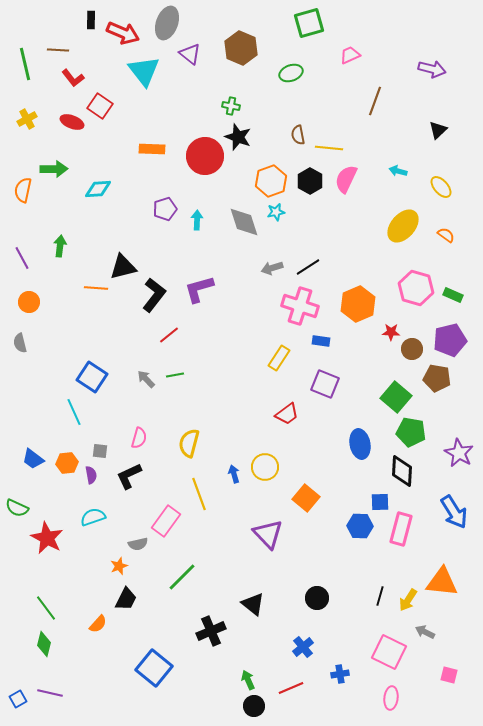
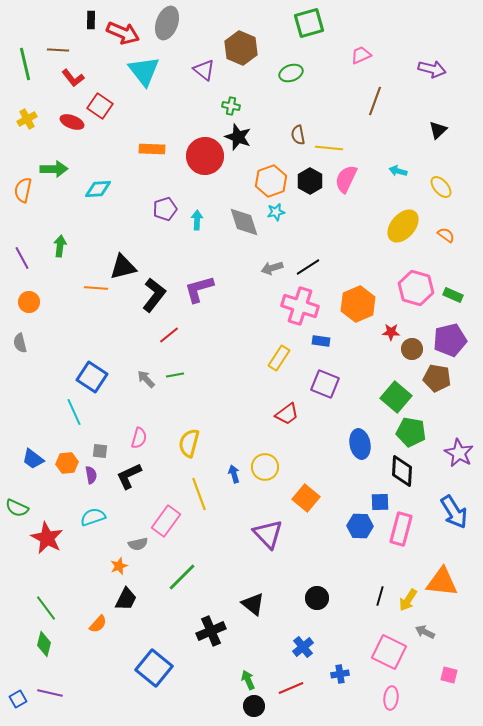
purple triangle at (190, 54): moved 14 px right, 16 px down
pink trapezoid at (350, 55): moved 11 px right
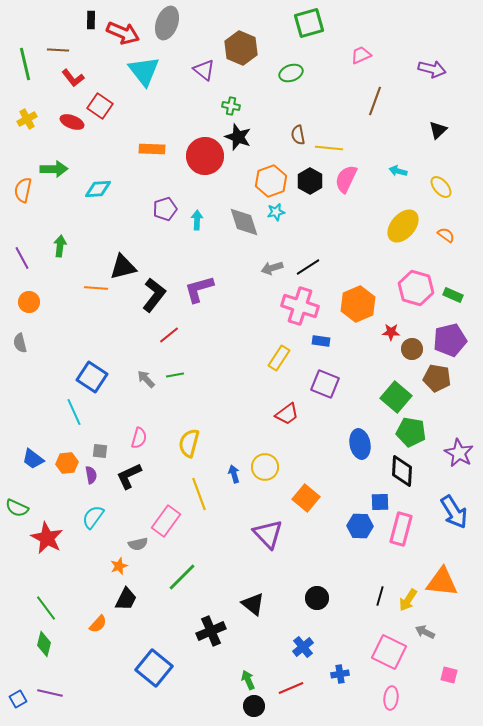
cyan semicircle at (93, 517): rotated 35 degrees counterclockwise
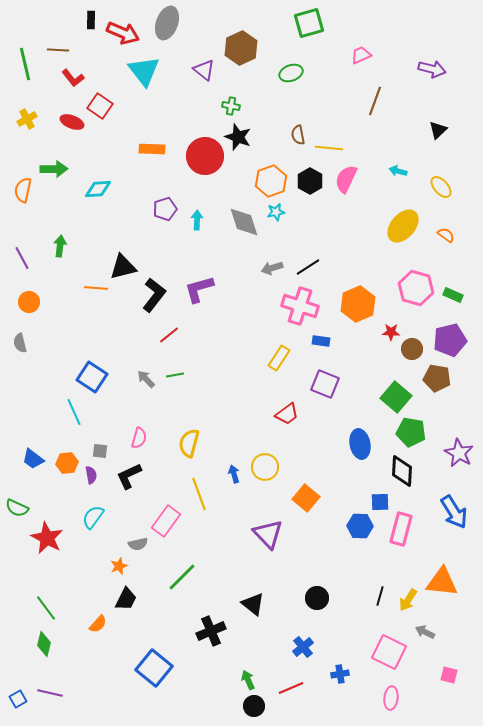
brown hexagon at (241, 48): rotated 12 degrees clockwise
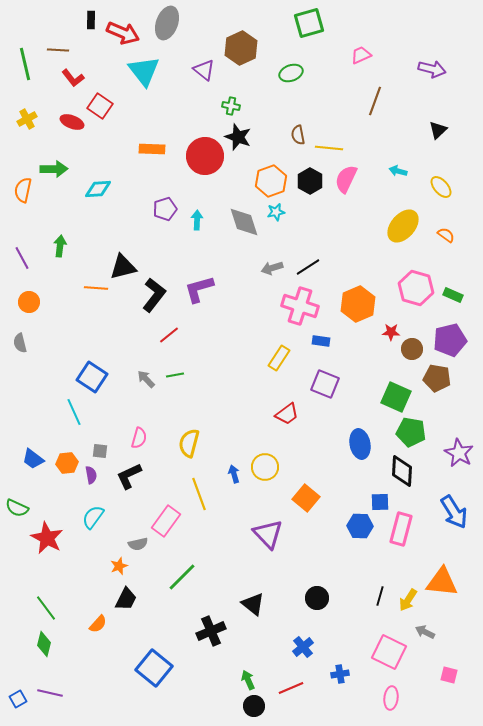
green square at (396, 397): rotated 16 degrees counterclockwise
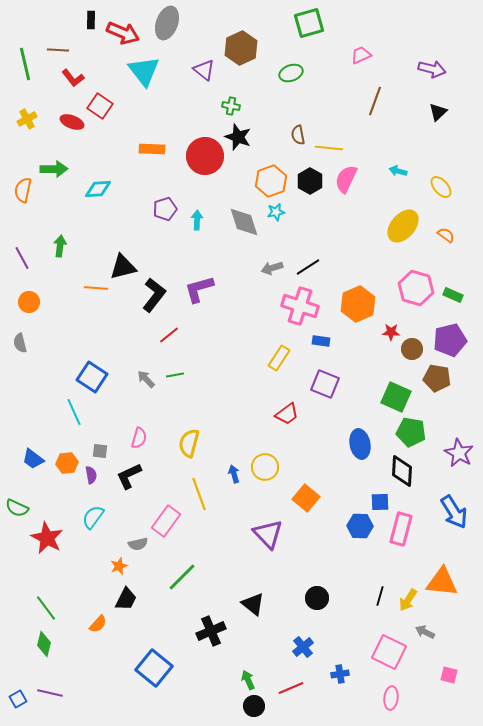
black triangle at (438, 130): moved 18 px up
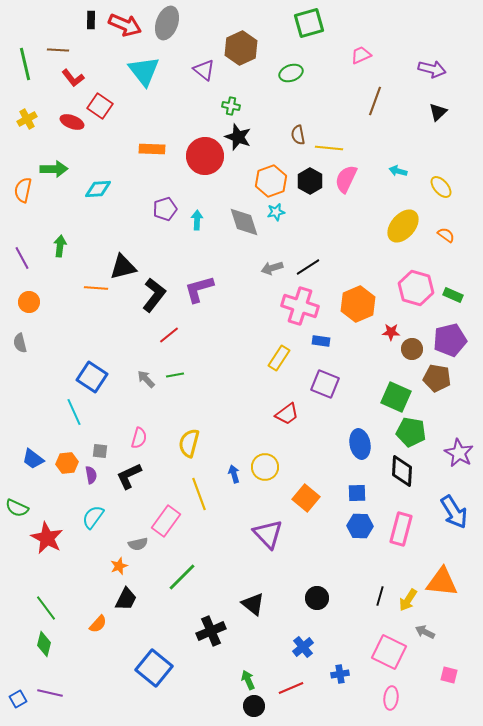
red arrow at (123, 33): moved 2 px right, 8 px up
blue square at (380, 502): moved 23 px left, 9 px up
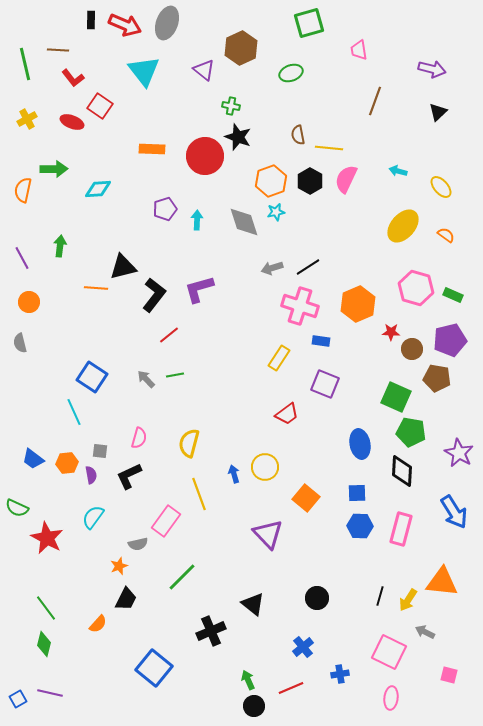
pink trapezoid at (361, 55): moved 2 px left, 5 px up; rotated 75 degrees counterclockwise
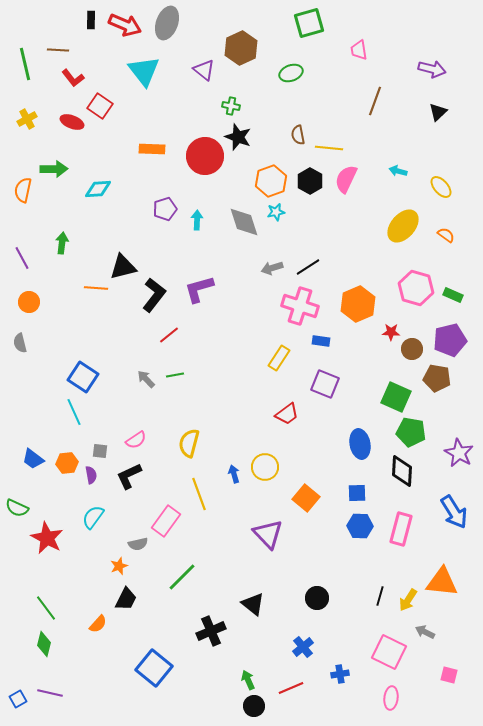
green arrow at (60, 246): moved 2 px right, 3 px up
blue square at (92, 377): moved 9 px left
pink semicircle at (139, 438): moved 3 px left, 2 px down; rotated 40 degrees clockwise
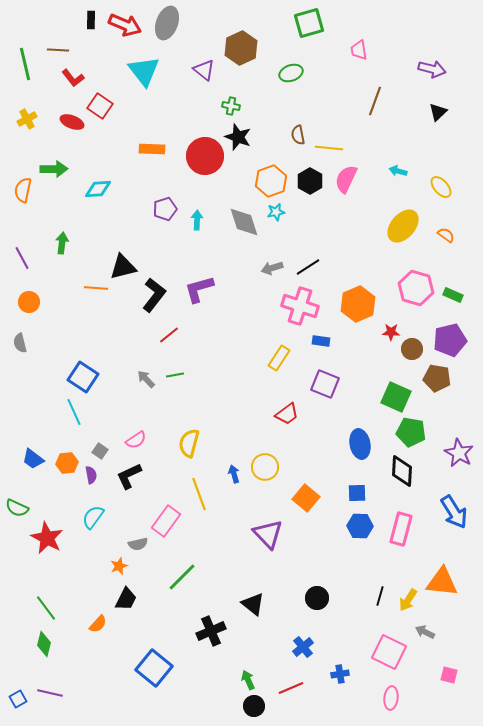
gray square at (100, 451): rotated 28 degrees clockwise
